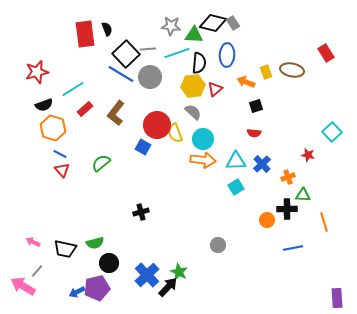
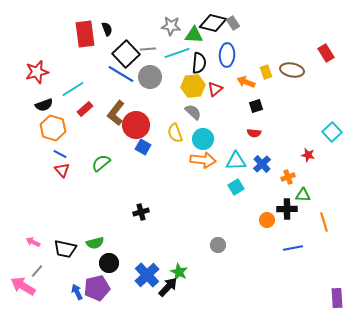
red circle at (157, 125): moved 21 px left
blue arrow at (77, 292): rotated 91 degrees clockwise
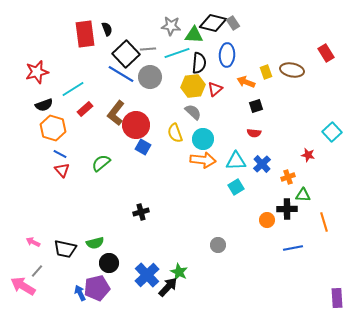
blue arrow at (77, 292): moved 3 px right, 1 px down
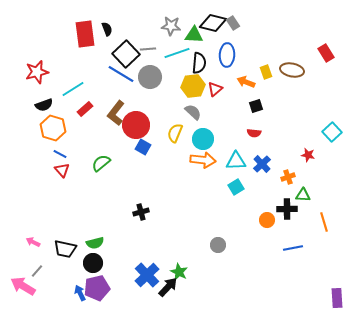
yellow semicircle at (175, 133): rotated 42 degrees clockwise
black circle at (109, 263): moved 16 px left
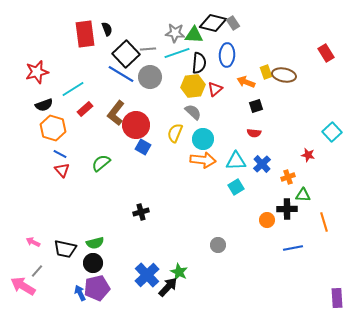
gray star at (171, 26): moved 4 px right, 7 px down
brown ellipse at (292, 70): moved 8 px left, 5 px down
